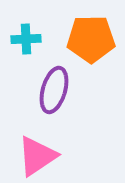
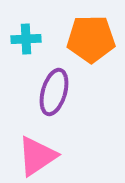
purple ellipse: moved 2 px down
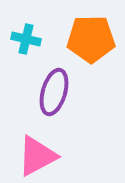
cyan cross: rotated 16 degrees clockwise
pink triangle: rotated 6 degrees clockwise
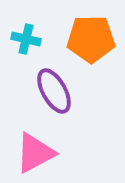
purple ellipse: moved 1 px up; rotated 45 degrees counterclockwise
pink triangle: moved 2 px left, 3 px up
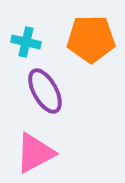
cyan cross: moved 3 px down
purple ellipse: moved 9 px left
